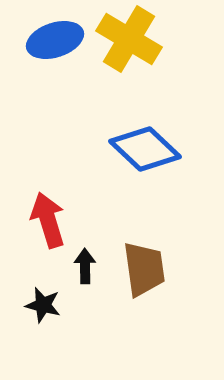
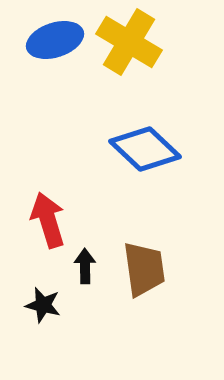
yellow cross: moved 3 px down
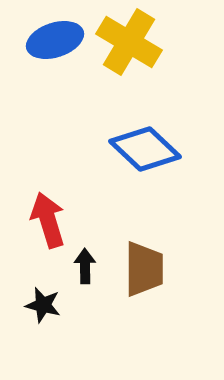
brown trapezoid: rotated 8 degrees clockwise
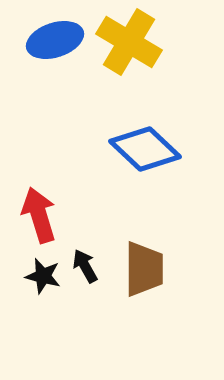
red arrow: moved 9 px left, 5 px up
black arrow: rotated 28 degrees counterclockwise
black star: moved 29 px up
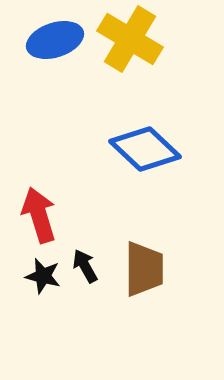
yellow cross: moved 1 px right, 3 px up
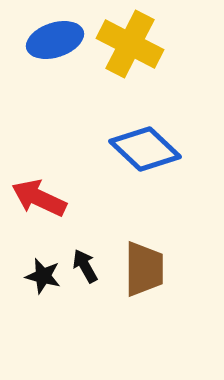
yellow cross: moved 5 px down; rotated 4 degrees counterclockwise
red arrow: moved 17 px up; rotated 48 degrees counterclockwise
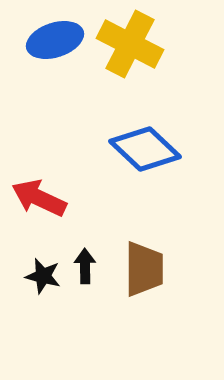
black arrow: rotated 28 degrees clockwise
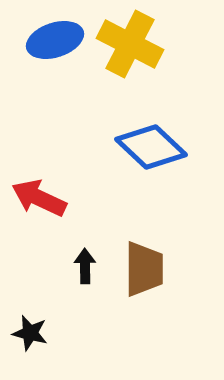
blue diamond: moved 6 px right, 2 px up
black star: moved 13 px left, 57 px down
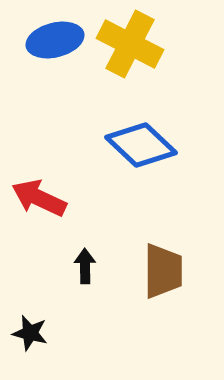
blue ellipse: rotated 4 degrees clockwise
blue diamond: moved 10 px left, 2 px up
brown trapezoid: moved 19 px right, 2 px down
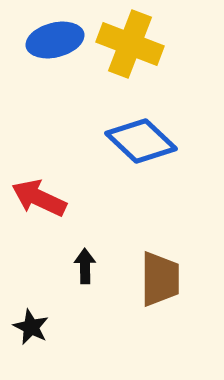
yellow cross: rotated 6 degrees counterclockwise
blue diamond: moved 4 px up
brown trapezoid: moved 3 px left, 8 px down
black star: moved 1 px right, 6 px up; rotated 12 degrees clockwise
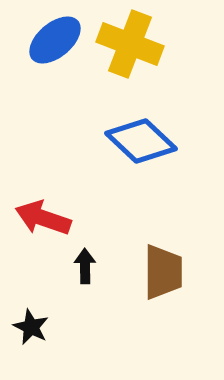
blue ellipse: rotated 26 degrees counterclockwise
red arrow: moved 4 px right, 20 px down; rotated 6 degrees counterclockwise
brown trapezoid: moved 3 px right, 7 px up
